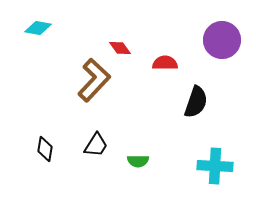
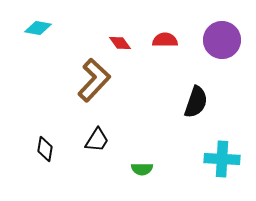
red diamond: moved 5 px up
red semicircle: moved 23 px up
black trapezoid: moved 1 px right, 5 px up
green semicircle: moved 4 px right, 8 px down
cyan cross: moved 7 px right, 7 px up
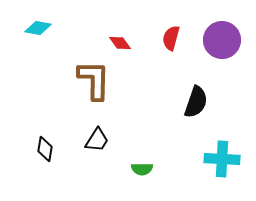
red semicircle: moved 6 px right, 2 px up; rotated 75 degrees counterclockwise
brown L-shape: rotated 42 degrees counterclockwise
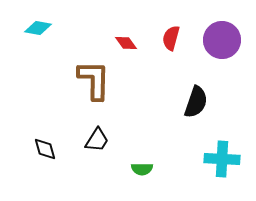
red diamond: moved 6 px right
black diamond: rotated 25 degrees counterclockwise
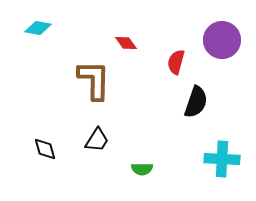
red semicircle: moved 5 px right, 24 px down
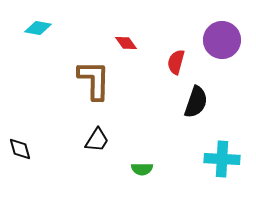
black diamond: moved 25 px left
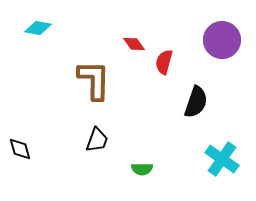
red diamond: moved 8 px right, 1 px down
red semicircle: moved 12 px left
black trapezoid: rotated 12 degrees counterclockwise
cyan cross: rotated 32 degrees clockwise
